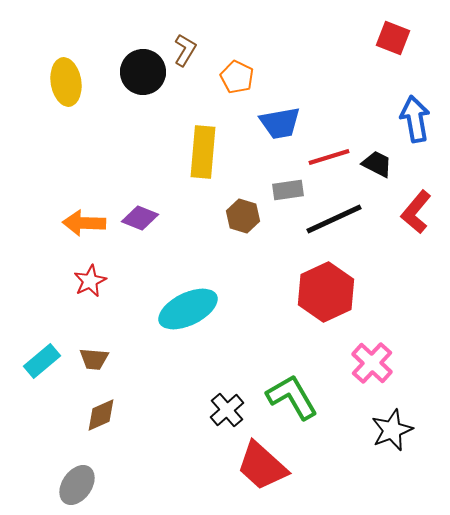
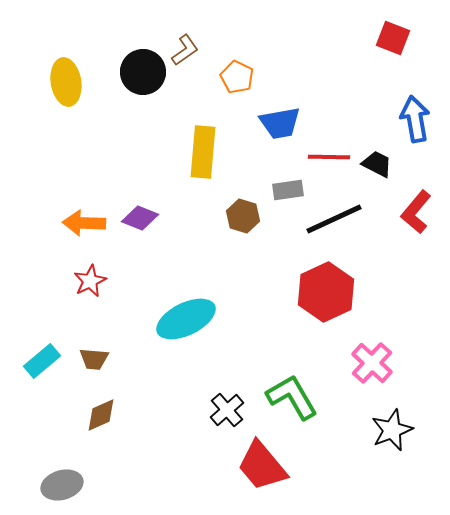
brown L-shape: rotated 24 degrees clockwise
red line: rotated 18 degrees clockwise
cyan ellipse: moved 2 px left, 10 px down
red trapezoid: rotated 8 degrees clockwise
gray ellipse: moved 15 px left; rotated 39 degrees clockwise
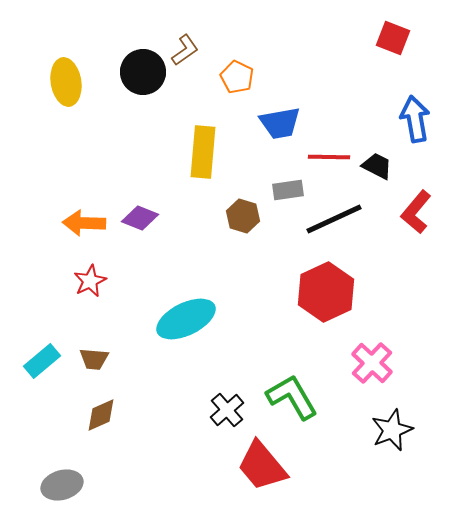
black trapezoid: moved 2 px down
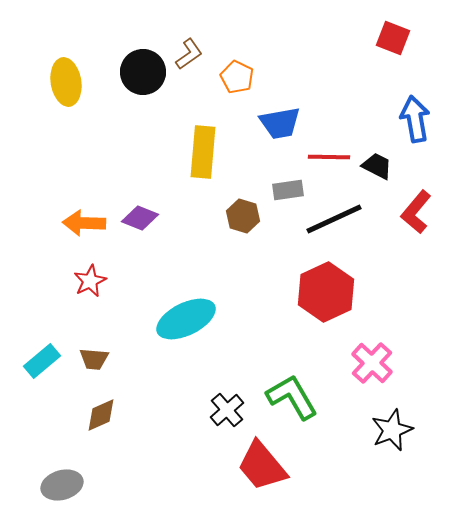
brown L-shape: moved 4 px right, 4 px down
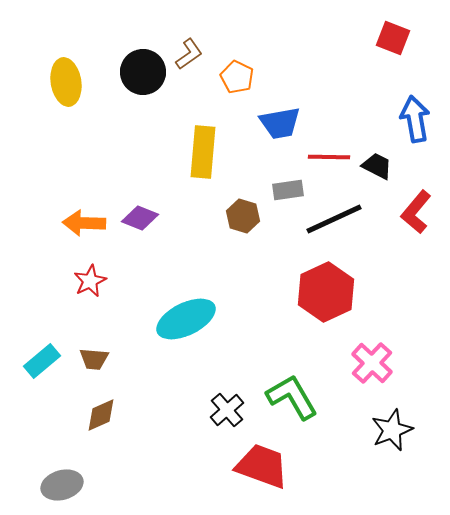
red trapezoid: rotated 150 degrees clockwise
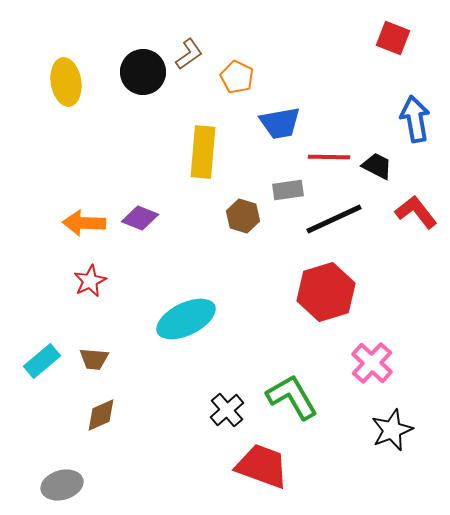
red L-shape: rotated 102 degrees clockwise
red hexagon: rotated 8 degrees clockwise
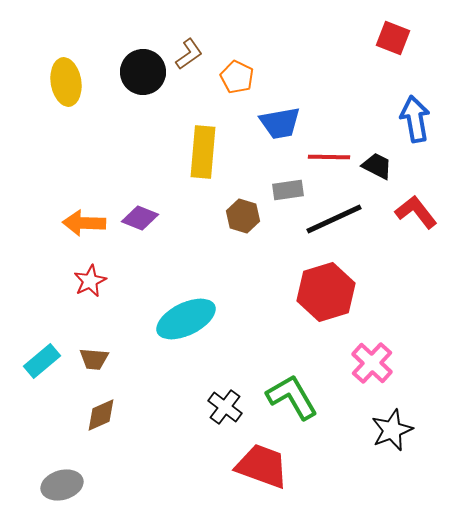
black cross: moved 2 px left, 3 px up; rotated 12 degrees counterclockwise
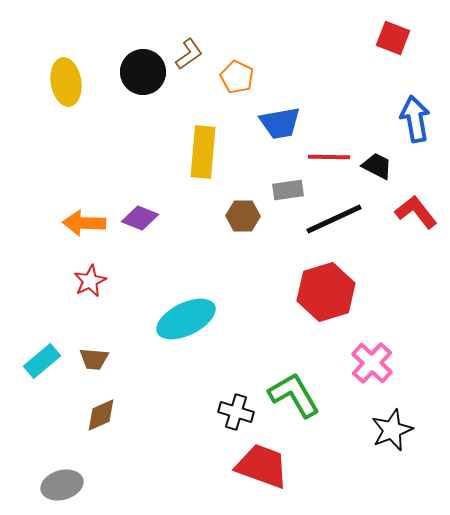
brown hexagon: rotated 16 degrees counterclockwise
green L-shape: moved 2 px right, 2 px up
black cross: moved 11 px right, 5 px down; rotated 20 degrees counterclockwise
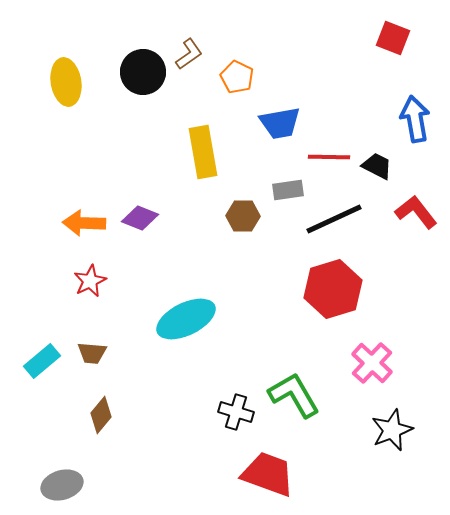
yellow rectangle: rotated 15 degrees counterclockwise
red hexagon: moved 7 px right, 3 px up
brown trapezoid: moved 2 px left, 6 px up
brown diamond: rotated 27 degrees counterclockwise
red trapezoid: moved 6 px right, 8 px down
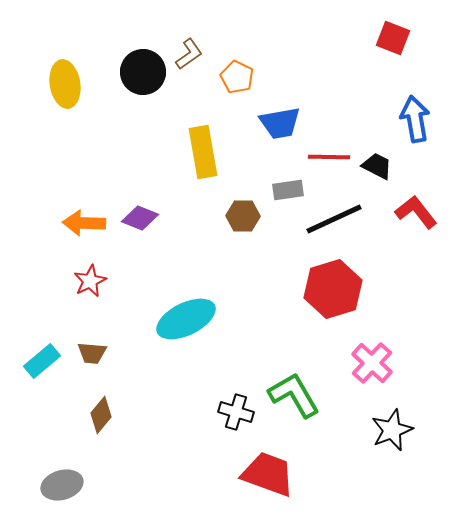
yellow ellipse: moved 1 px left, 2 px down
